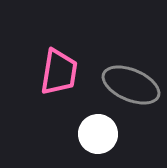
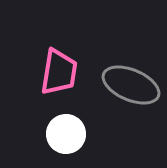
white circle: moved 32 px left
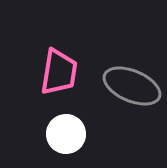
gray ellipse: moved 1 px right, 1 px down
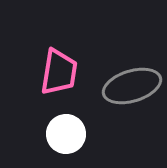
gray ellipse: rotated 40 degrees counterclockwise
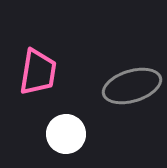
pink trapezoid: moved 21 px left
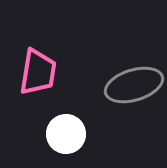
gray ellipse: moved 2 px right, 1 px up
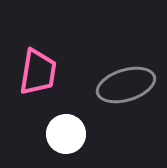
gray ellipse: moved 8 px left
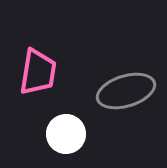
gray ellipse: moved 6 px down
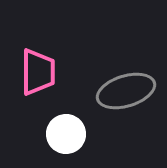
pink trapezoid: rotated 9 degrees counterclockwise
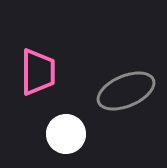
gray ellipse: rotated 6 degrees counterclockwise
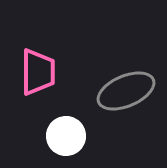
white circle: moved 2 px down
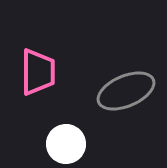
white circle: moved 8 px down
